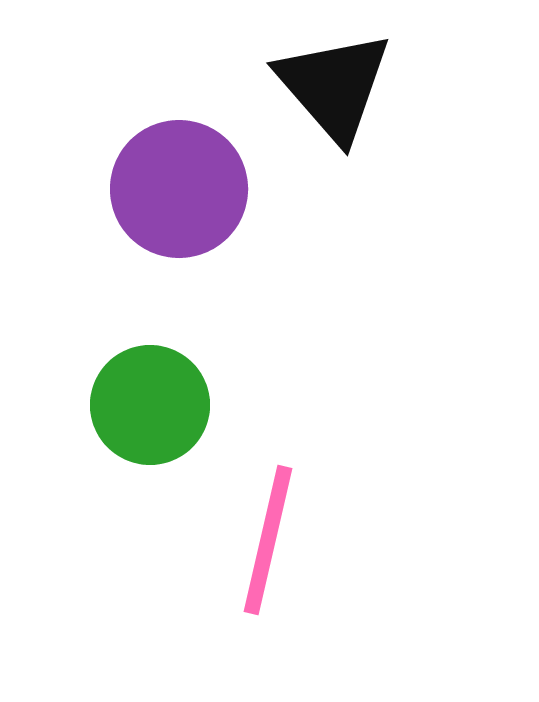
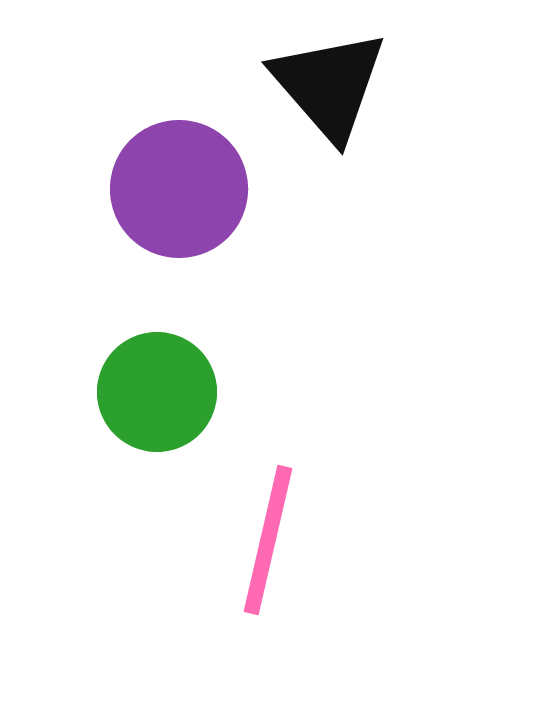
black triangle: moved 5 px left, 1 px up
green circle: moved 7 px right, 13 px up
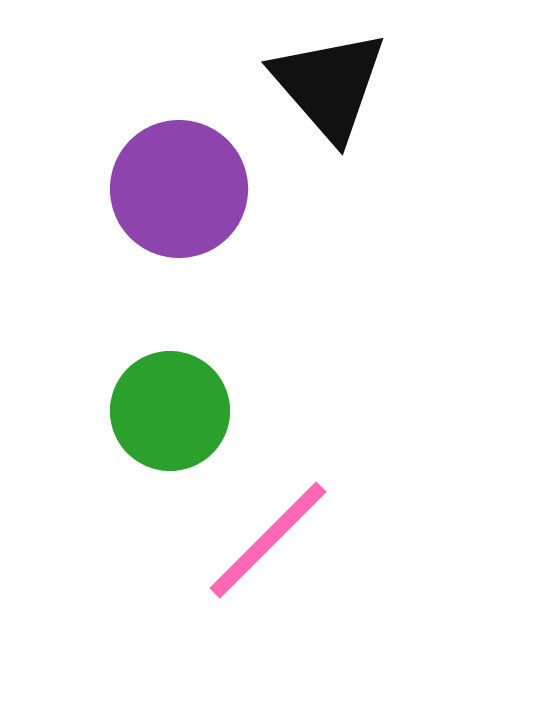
green circle: moved 13 px right, 19 px down
pink line: rotated 32 degrees clockwise
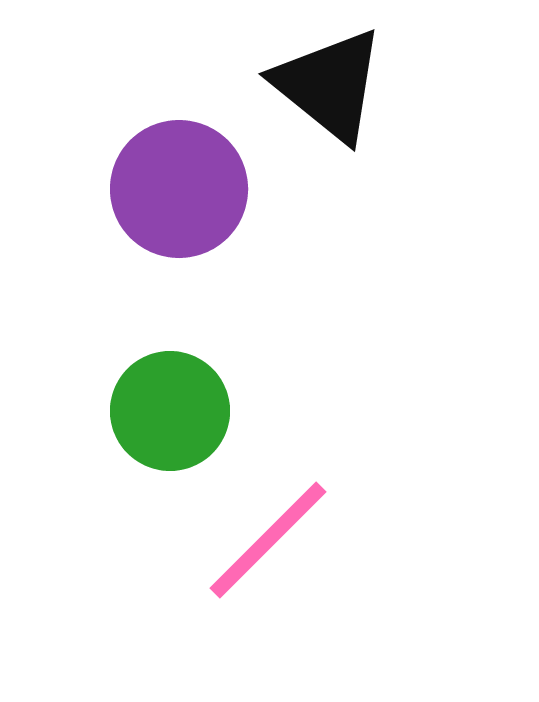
black triangle: rotated 10 degrees counterclockwise
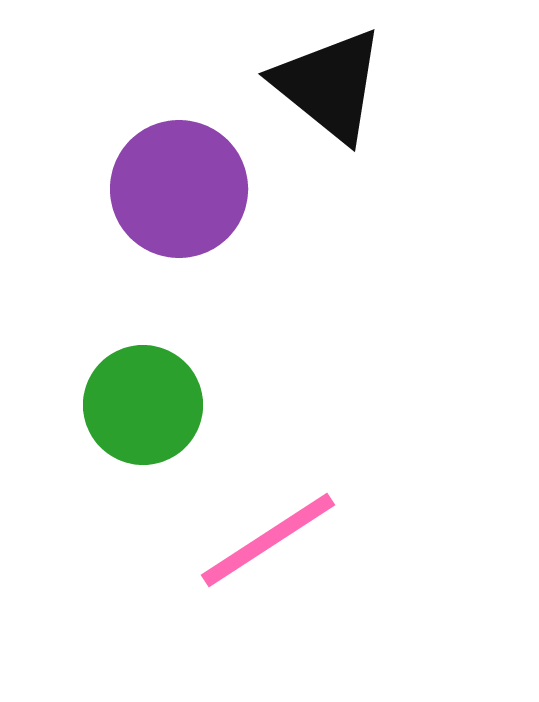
green circle: moved 27 px left, 6 px up
pink line: rotated 12 degrees clockwise
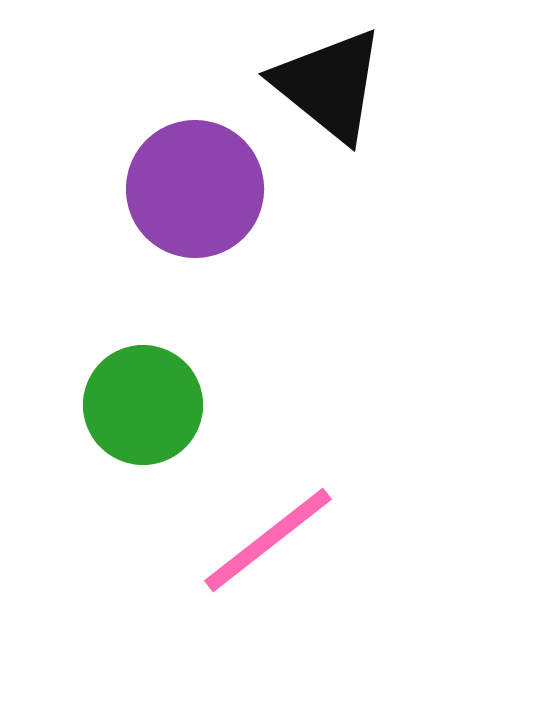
purple circle: moved 16 px right
pink line: rotated 5 degrees counterclockwise
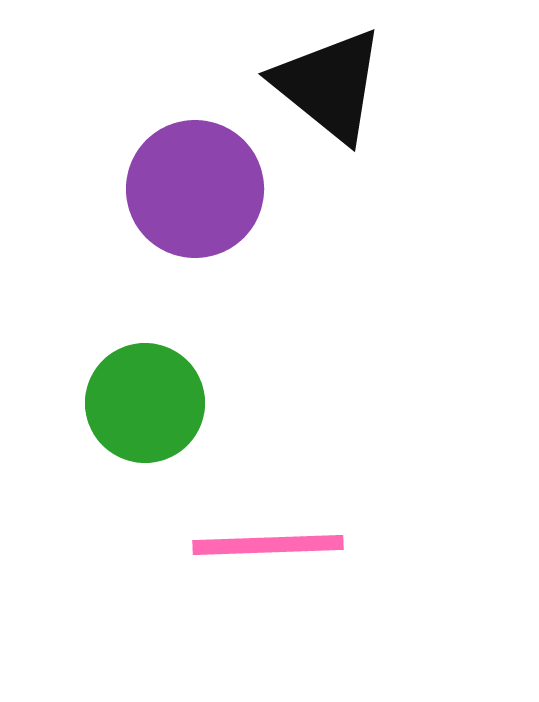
green circle: moved 2 px right, 2 px up
pink line: moved 5 px down; rotated 36 degrees clockwise
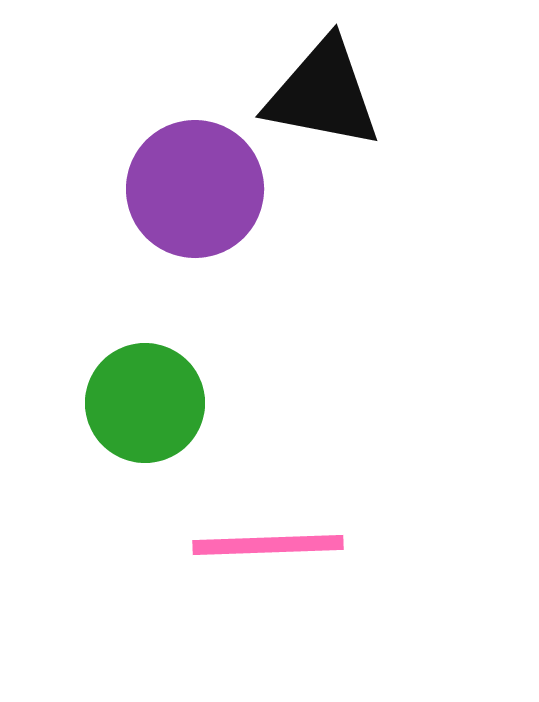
black triangle: moved 6 px left, 9 px down; rotated 28 degrees counterclockwise
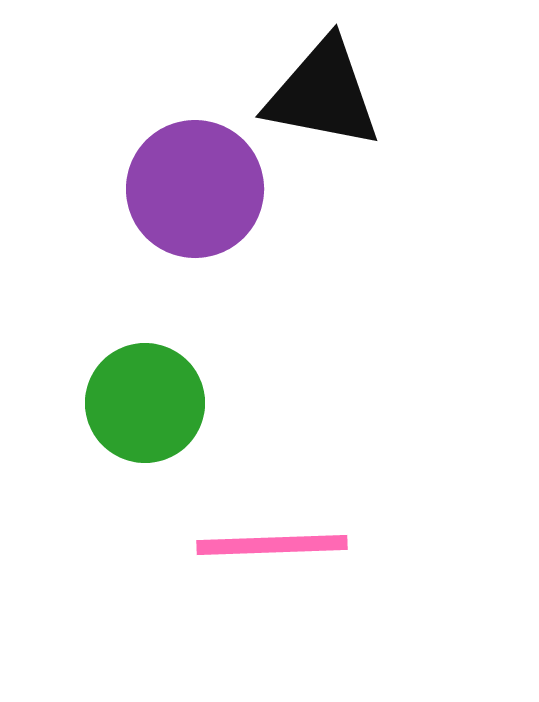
pink line: moved 4 px right
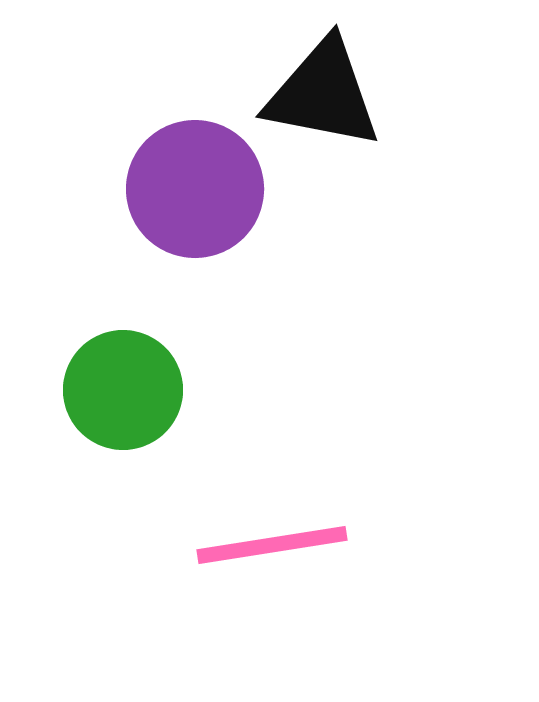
green circle: moved 22 px left, 13 px up
pink line: rotated 7 degrees counterclockwise
